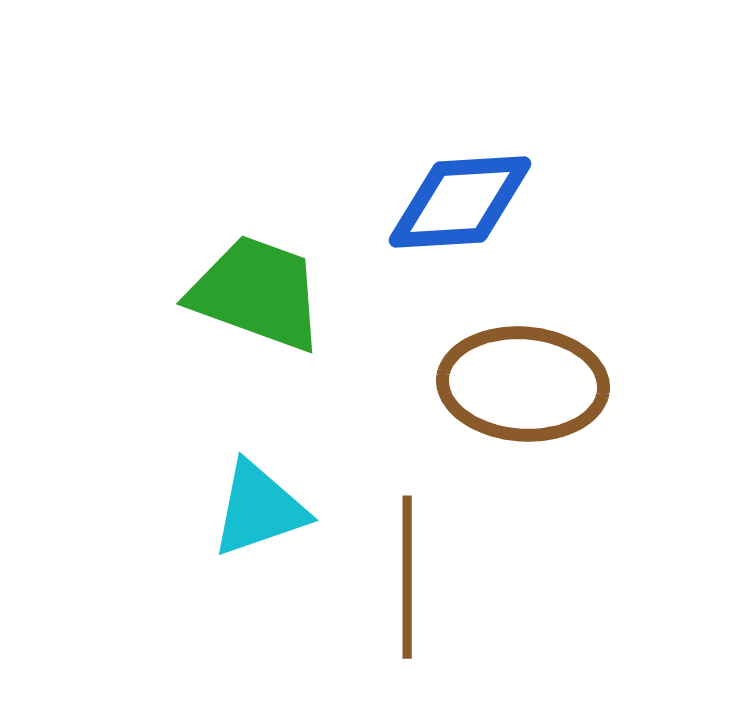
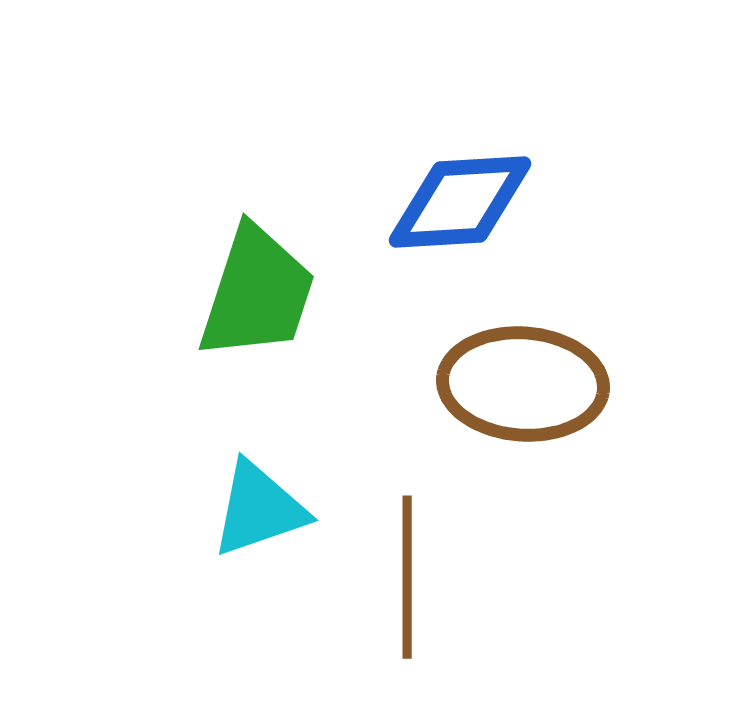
green trapezoid: rotated 88 degrees clockwise
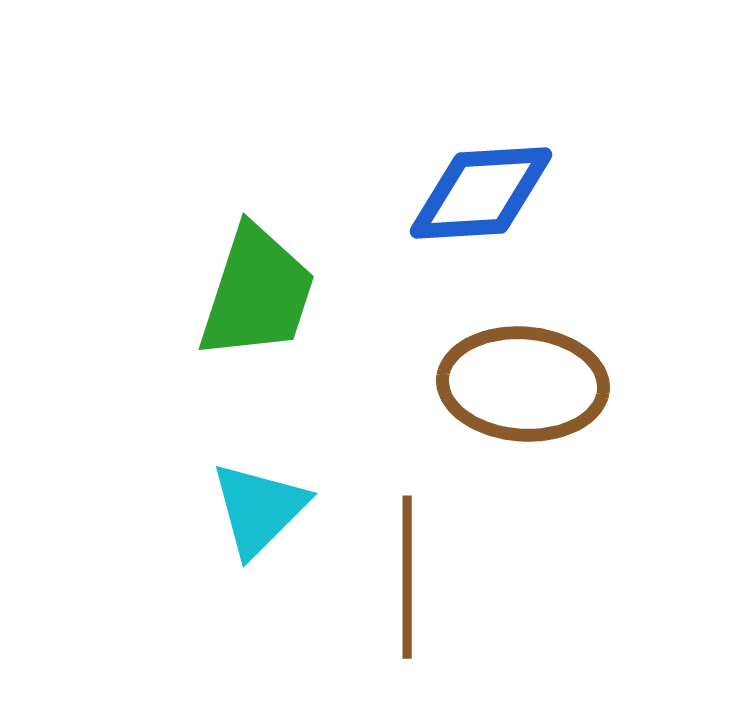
blue diamond: moved 21 px right, 9 px up
cyan triangle: rotated 26 degrees counterclockwise
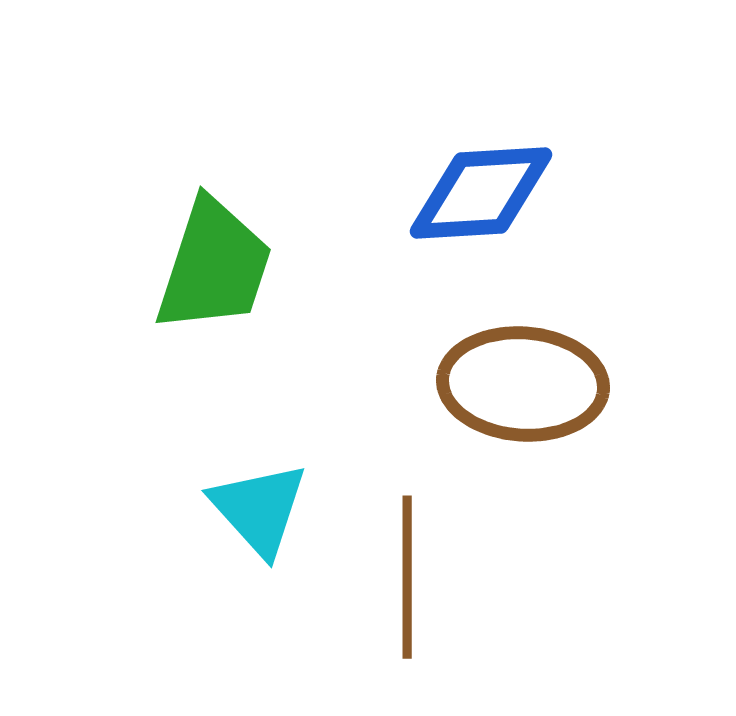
green trapezoid: moved 43 px left, 27 px up
cyan triangle: rotated 27 degrees counterclockwise
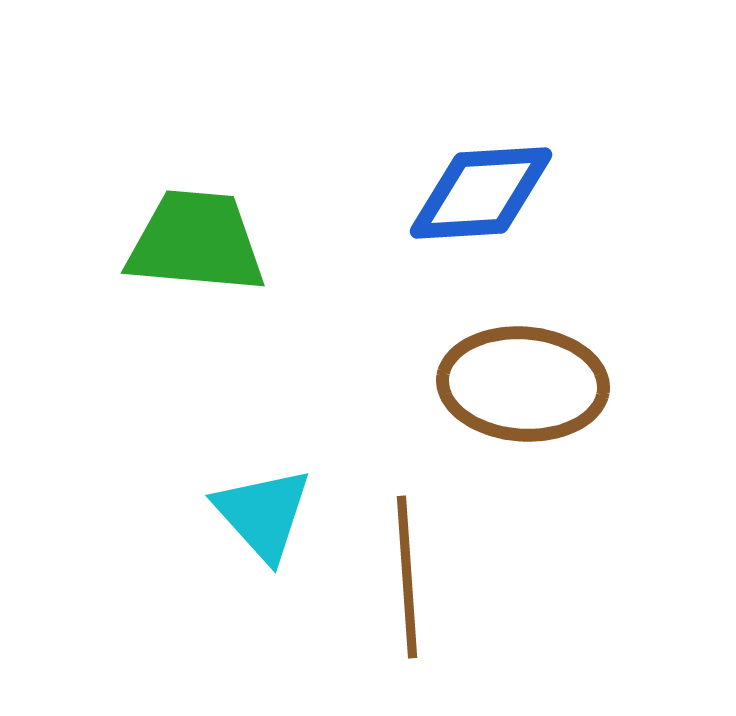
green trapezoid: moved 18 px left, 24 px up; rotated 103 degrees counterclockwise
cyan triangle: moved 4 px right, 5 px down
brown line: rotated 4 degrees counterclockwise
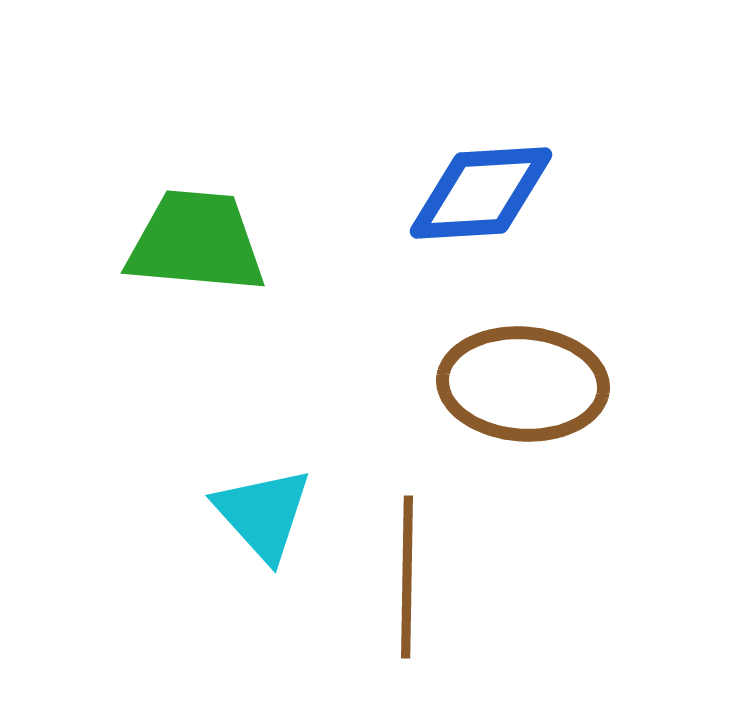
brown line: rotated 5 degrees clockwise
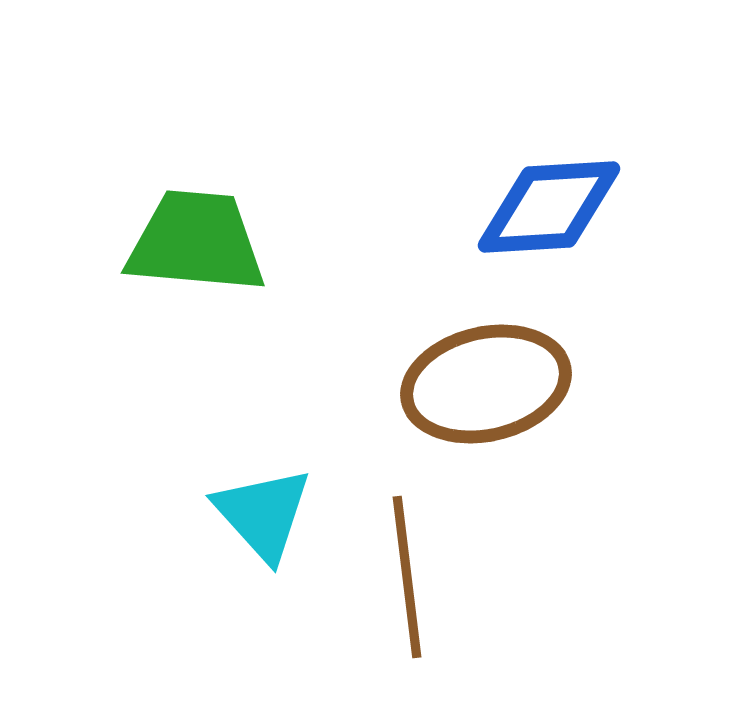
blue diamond: moved 68 px right, 14 px down
brown ellipse: moved 37 px left; rotated 17 degrees counterclockwise
brown line: rotated 8 degrees counterclockwise
